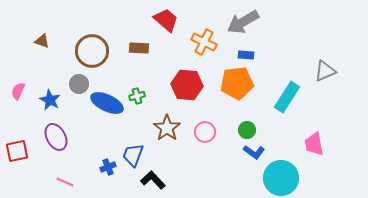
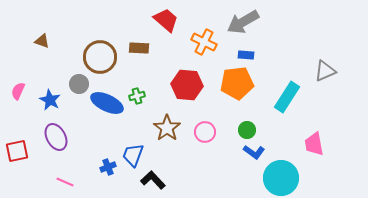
brown circle: moved 8 px right, 6 px down
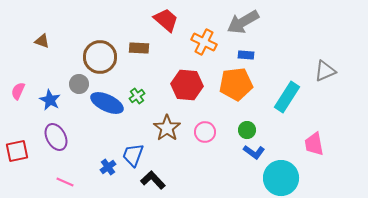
orange pentagon: moved 1 px left, 1 px down
green cross: rotated 21 degrees counterclockwise
blue cross: rotated 14 degrees counterclockwise
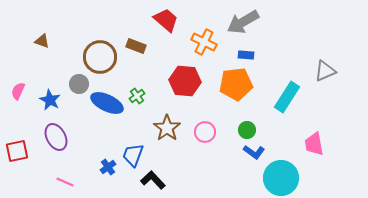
brown rectangle: moved 3 px left, 2 px up; rotated 18 degrees clockwise
red hexagon: moved 2 px left, 4 px up
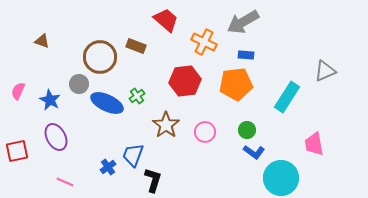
red hexagon: rotated 12 degrees counterclockwise
brown star: moved 1 px left, 3 px up
black L-shape: rotated 60 degrees clockwise
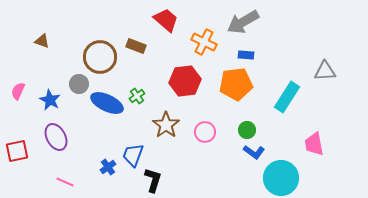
gray triangle: rotated 20 degrees clockwise
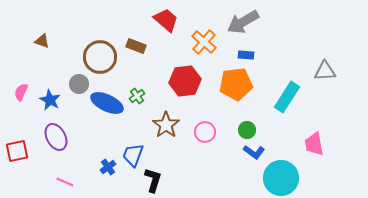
orange cross: rotated 15 degrees clockwise
pink semicircle: moved 3 px right, 1 px down
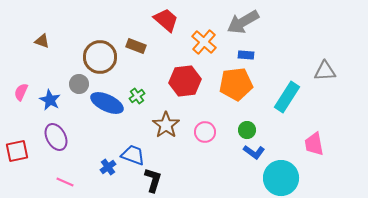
blue trapezoid: rotated 90 degrees clockwise
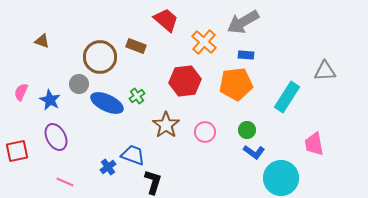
black L-shape: moved 2 px down
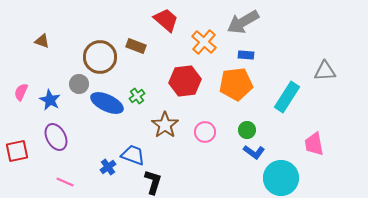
brown star: moved 1 px left
